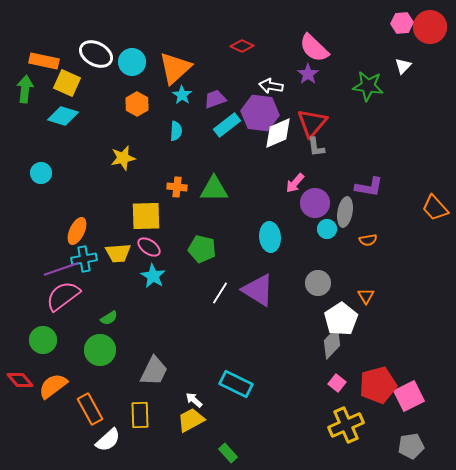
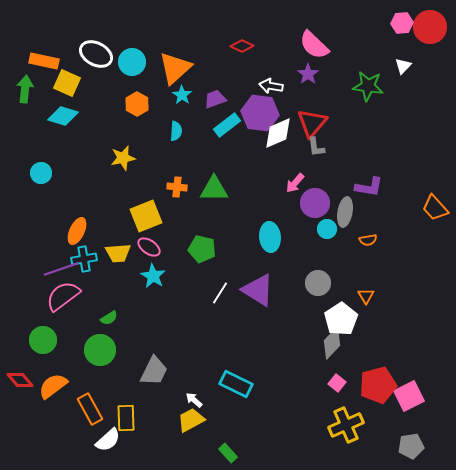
pink semicircle at (314, 48): moved 3 px up
yellow square at (146, 216): rotated 20 degrees counterclockwise
yellow rectangle at (140, 415): moved 14 px left, 3 px down
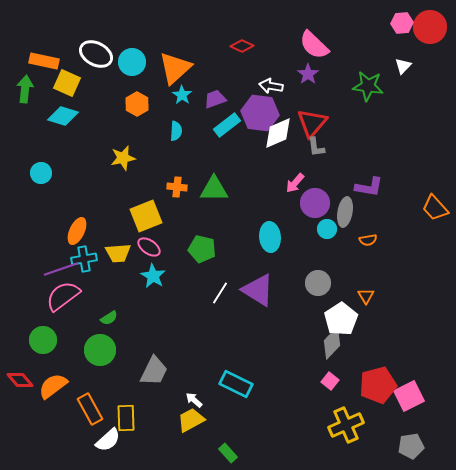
pink square at (337, 383): moved 7 px left, 2 px up
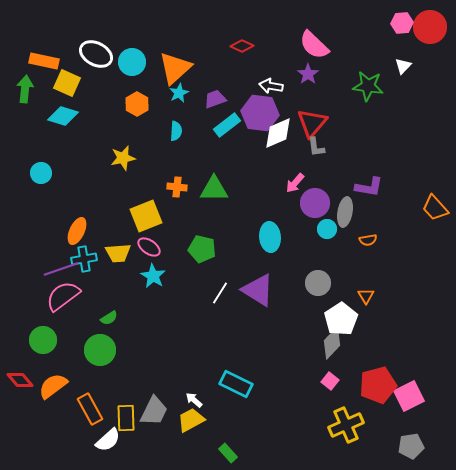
cyan star at (182, 95): moved 3 px left, 2 px up; rotated 12 degrees clockwise
gray trapezoid at (154, 371): moved 40 px down
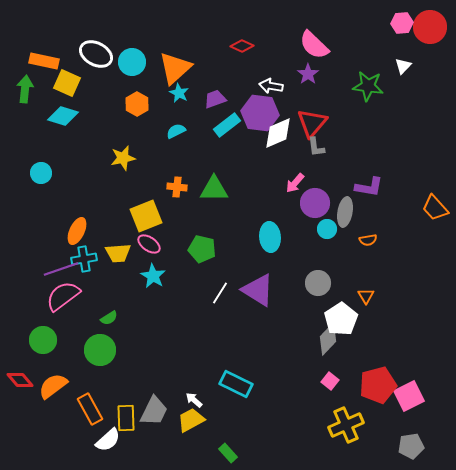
cyan star at (179, 93): rotated 18 degrees counterclockwise
cyan semicircle at (176, 131): rotated 120 degrees counterclockwise
pink ellipse at (149, 247): moved 3 px up
gray diamond at (332, 343): moved 4 px left, 4 px up
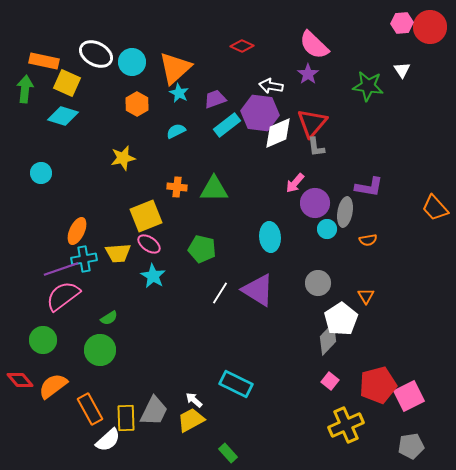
white triangle at (403, 66): moved 1 px left, 4 px down; rotated 18 degrees counterclockwise
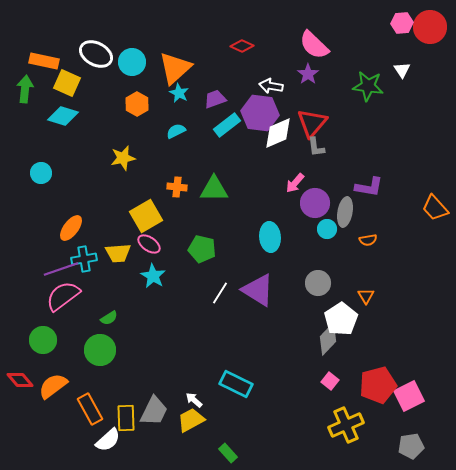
yellow square at (146, 216): rotated 8 degrees counterclockwise
orange ellipse at (77, 231): moved 6 px left, 3 px up; rotated 12 degrees clockwise
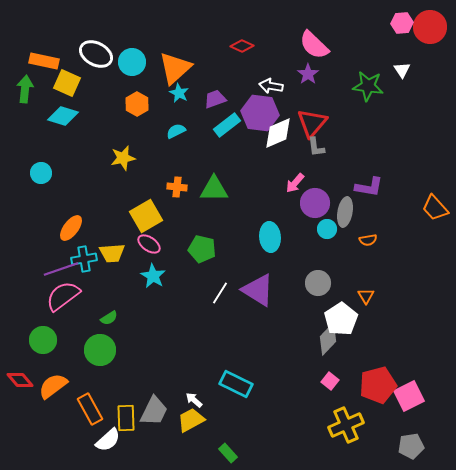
yellow trapezoid at (118, 253): moved 6 px left
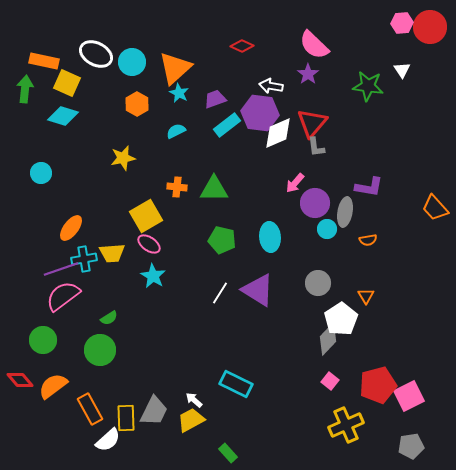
green pentagon at (202, 249): moved 20 px right, 9 px up
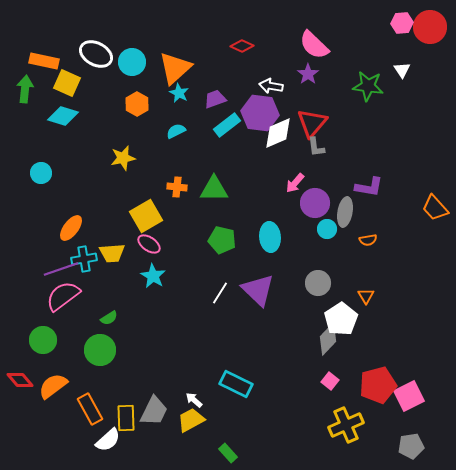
purple triangle at (258, 290): rotated 12 degrees clockwise
